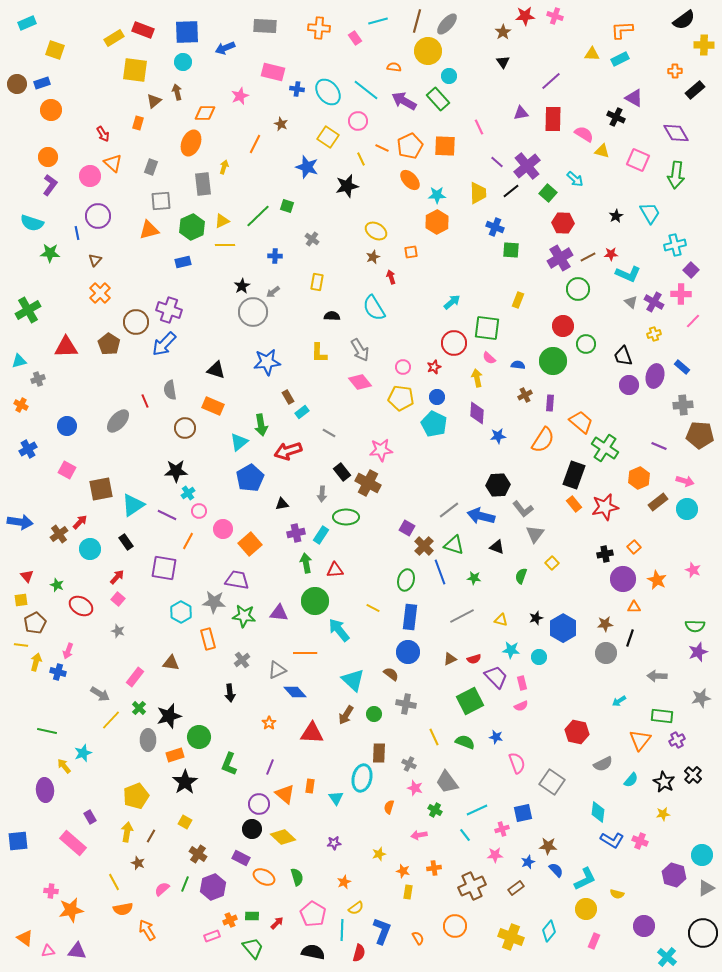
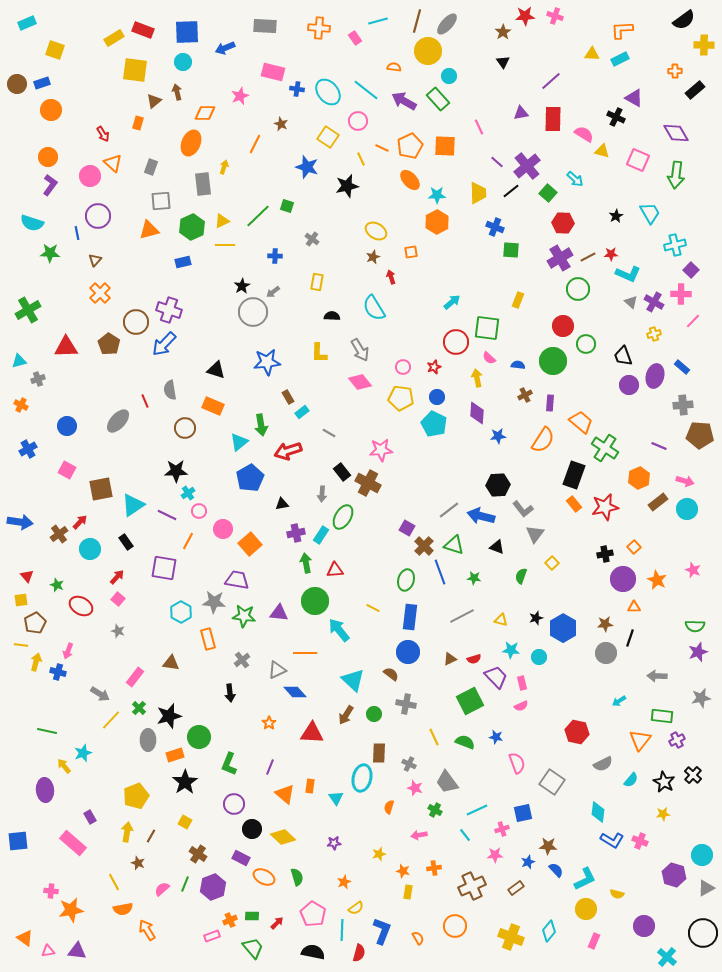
red circle at (454, 343): moved 2 px right, 1 px up
green ellipse at (346, 517): moved 3 px left; rotated 60 degrees counterclockwise
purple circle at (259, 804): moved 25 px left
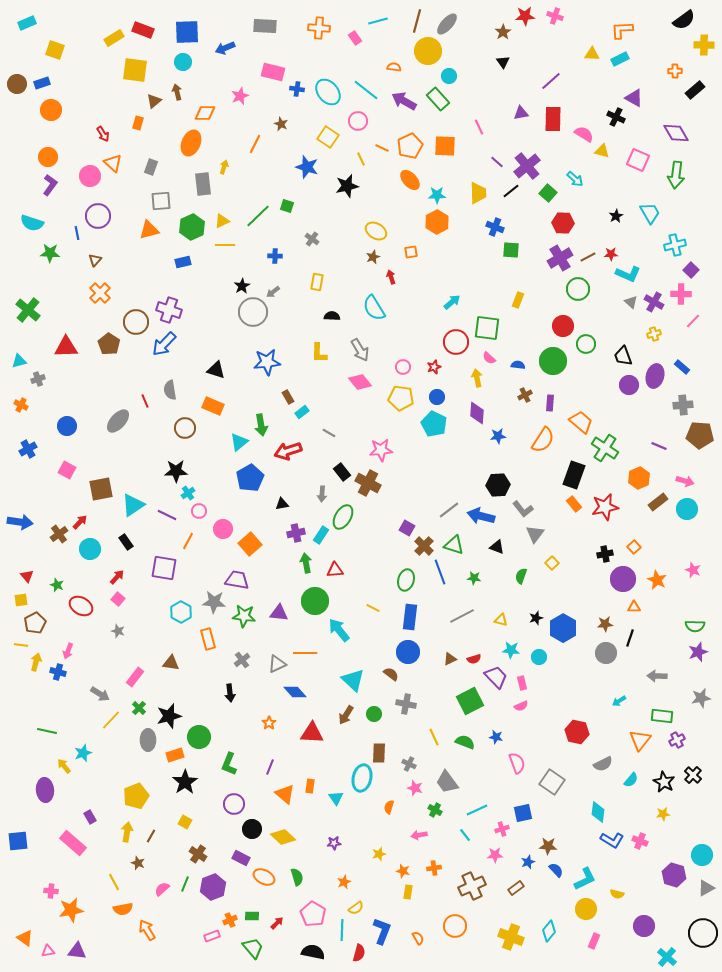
green cross at (28, 310): rotated 20 degrees counterclockwise
gray triangle at (277, 670): moved 6 px up
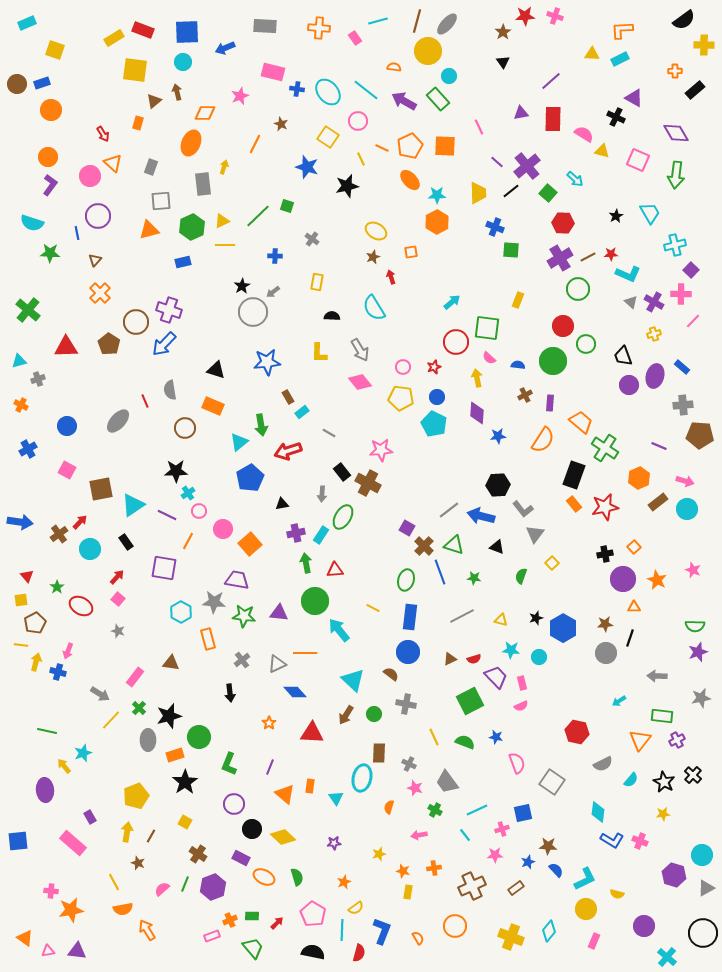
green star at (57, 585): moved 2 px down; rotated 16 degrees clockwise
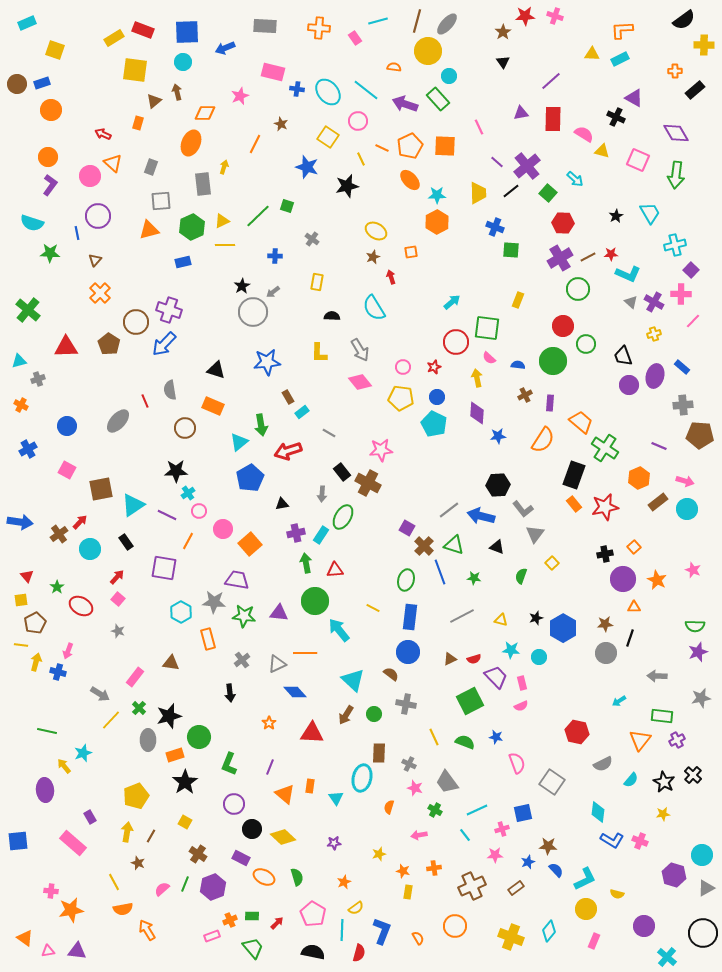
purple arrow at (404, 101): moved 1 px right, 3 px down; rotated 10 degrees counterclockwise
red arrow at (103, 134): rotated 147 degrees clockwise
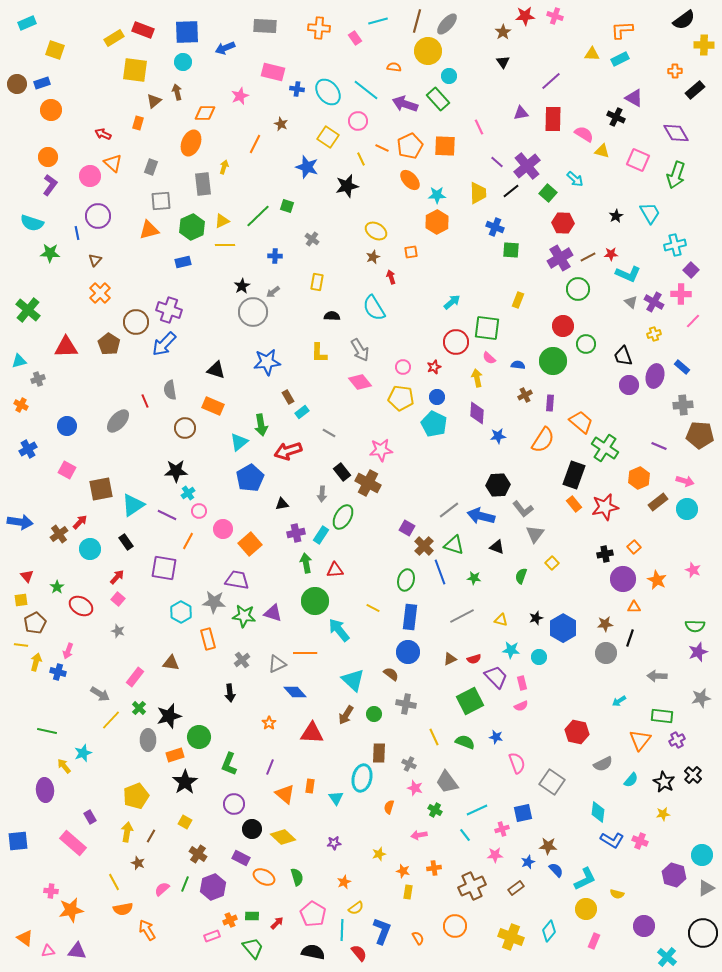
green arrow at (676, 175): rotated 12 degrees clockwise
purple triangle at (279, 613): moved 6 px left; rotated 12 degrees clockwise
red semicircle at (359, 953): rotated 54 degrees counterclockwise
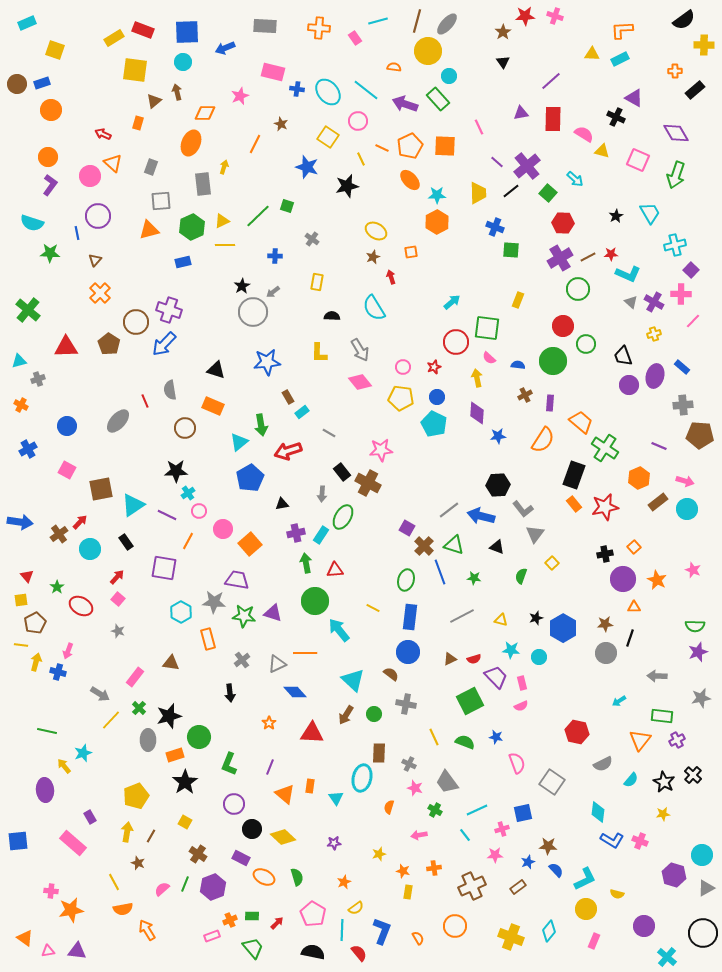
brown rectangle at (516, 888): moved 2 px right, 1 px up
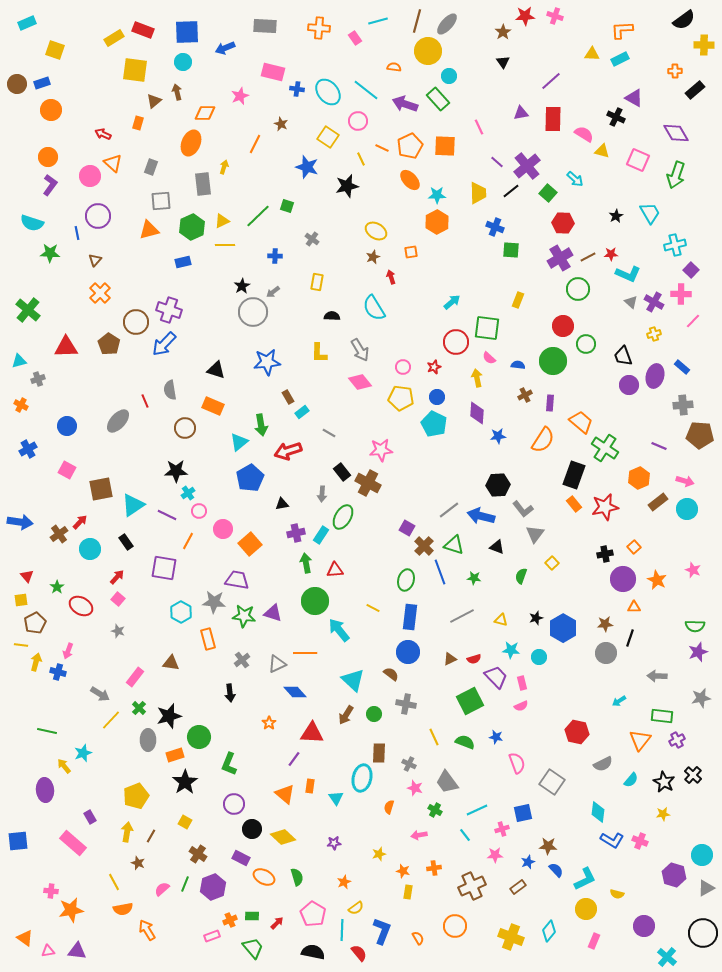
purple line at (270, 767): moved 24 px right, 8 px up; rotated 14 degrees clockwise
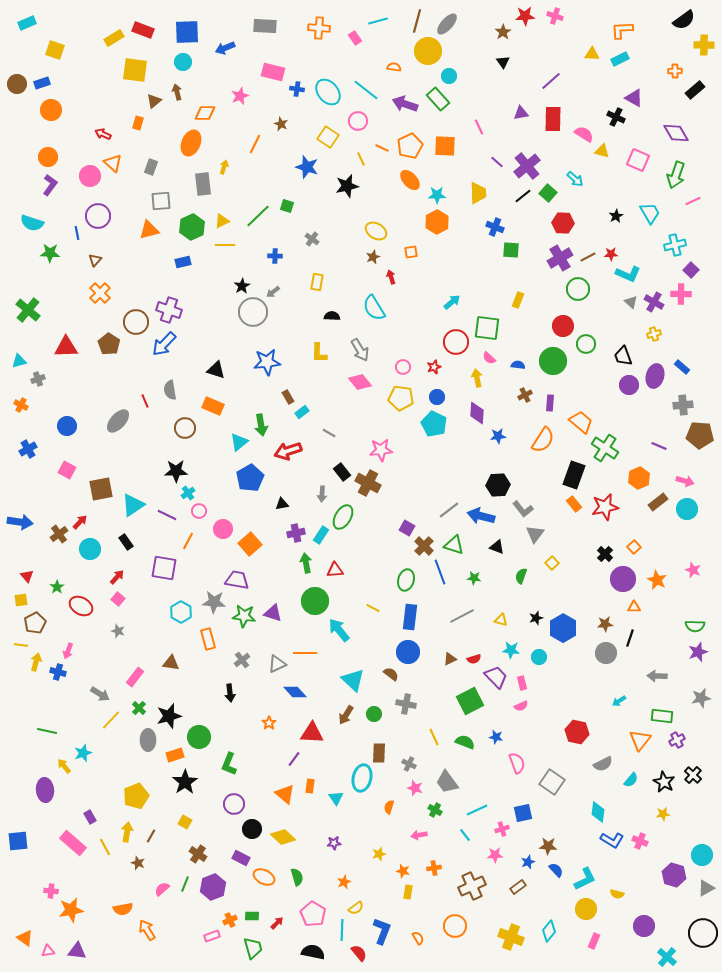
black line at (511, 191): moved 12 px right, 5 px down
pink line at (693, 321): moved 120 px up; rotated 21 degrees clockwise
black cross at (605, 554): rotated 35 degrees counterclockwise
yellow line at (114, 882): moved 9 px left, 35 px up
green trapezoid at (253, 948): rotated 25 degrees clockwise
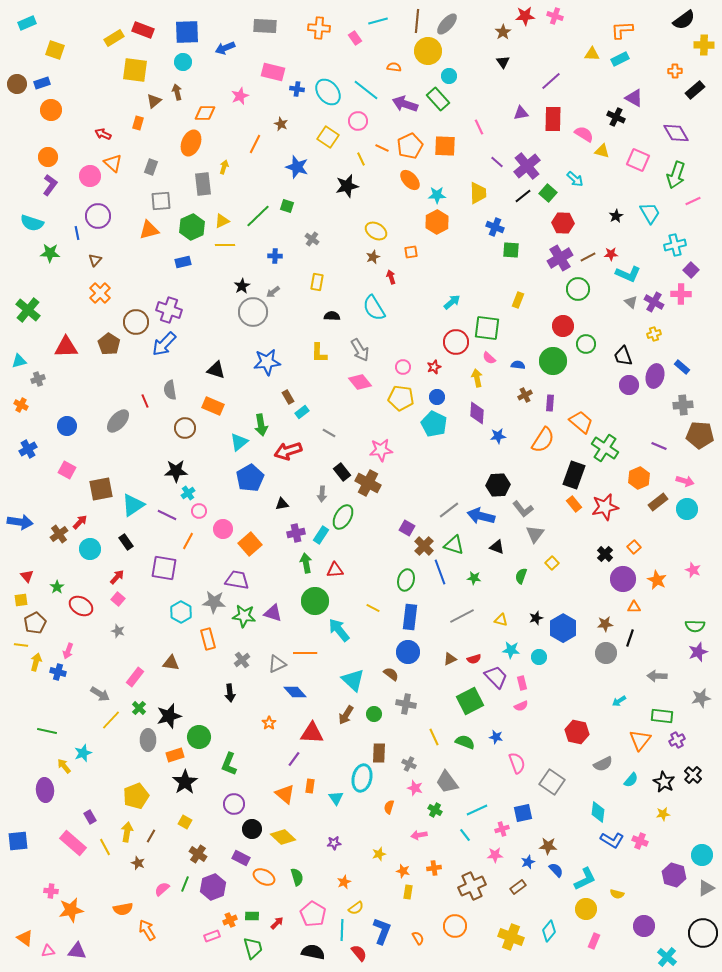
brown line at (417, 21): rotated 10 degrees counterclockwise
blue star at (307, 167): moved 10 px left
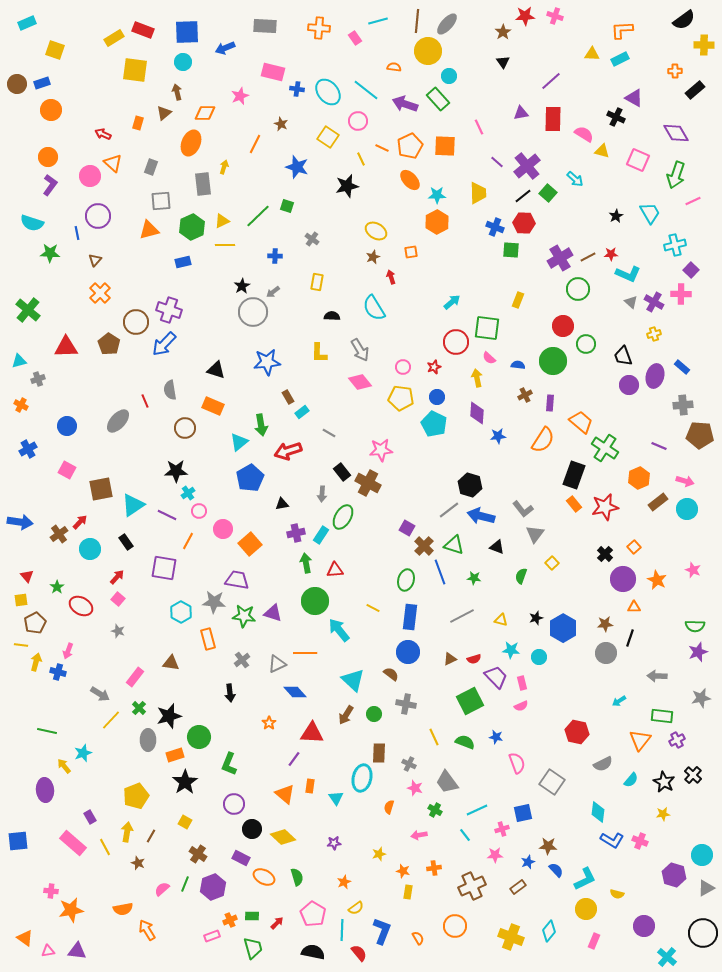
brown triangle at (154, 101): moved 10 px right, 12 px down
red hexagon at (563, 223): moved 39 px left
black hexagon at (498, 485): moved 28 px left; rotated 20 degrees clockwise
